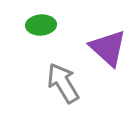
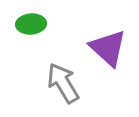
green ellipse: moved 10 px left, 1 px up
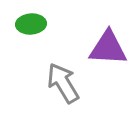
purple triangle: rotated 39 degrees counterclockwise
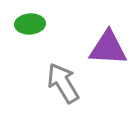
green ellipse: moved 1 px left
